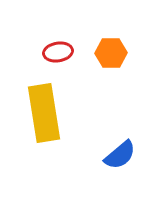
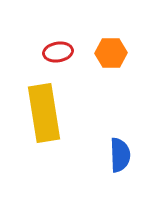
blue semicircle: rotated 52 degrees counterclockwise
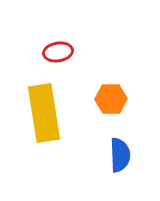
orange hexagon: moved 46 px down
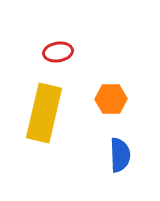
yellow rectangle: rotated 22 degrees clockwise
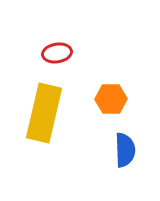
red ellipse: moved 1 px left, 1 px down
blue semicircle: moved 5 px right, 5 px up
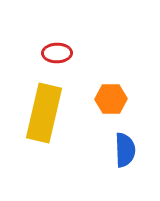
red ellipse: rotated 8 degrees clockwise
